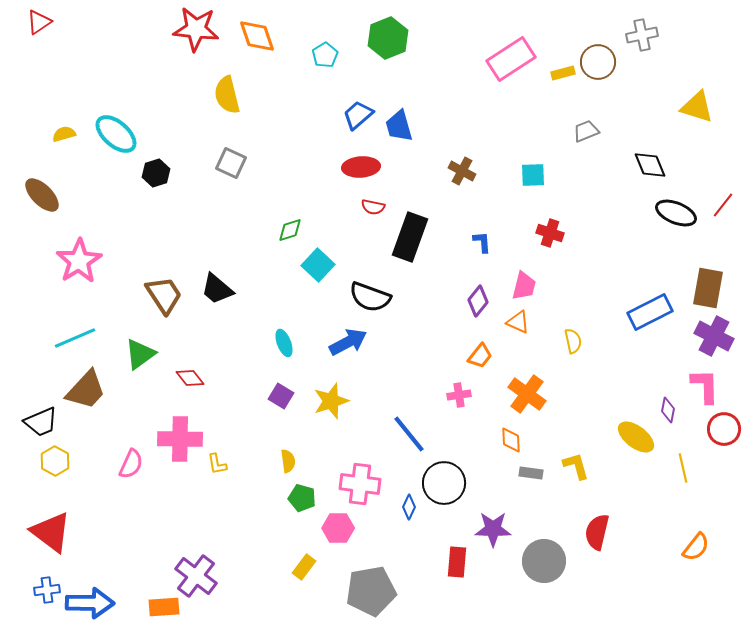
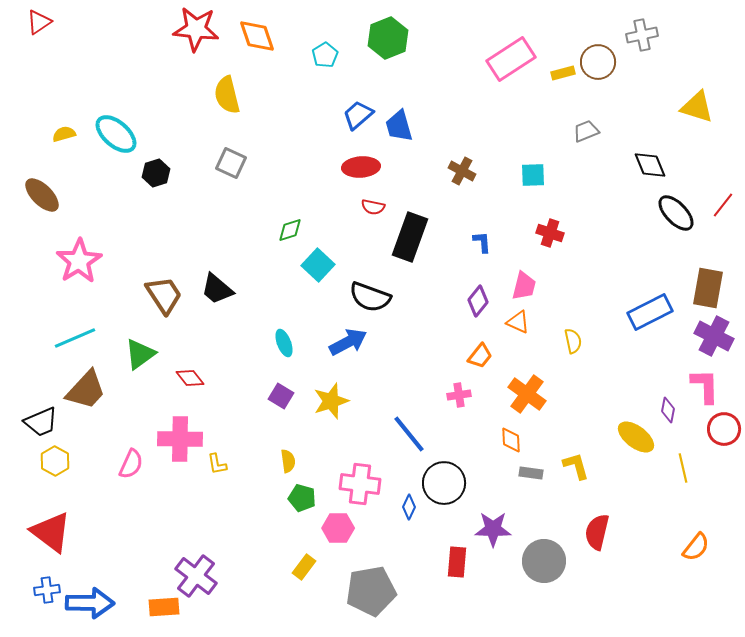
black ellipse at (676, 213): rotated 24 degrees clockwise
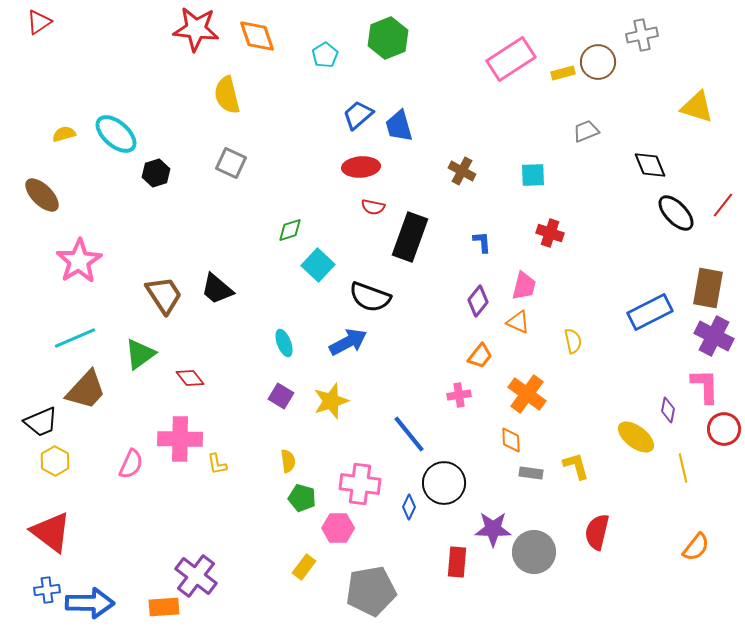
gray circle at (544, 561): moved 10 px left, 9 px up
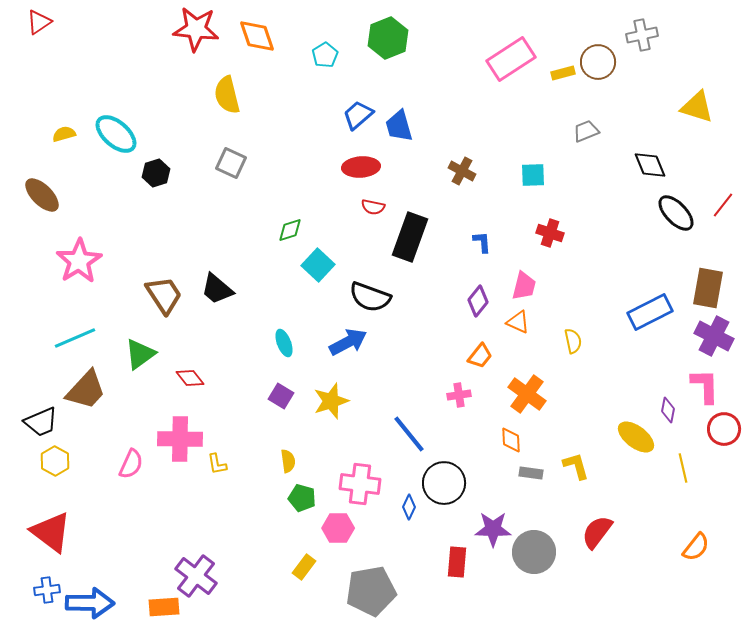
red semicircle at (597, 532): rotated 24 degrees clockwise
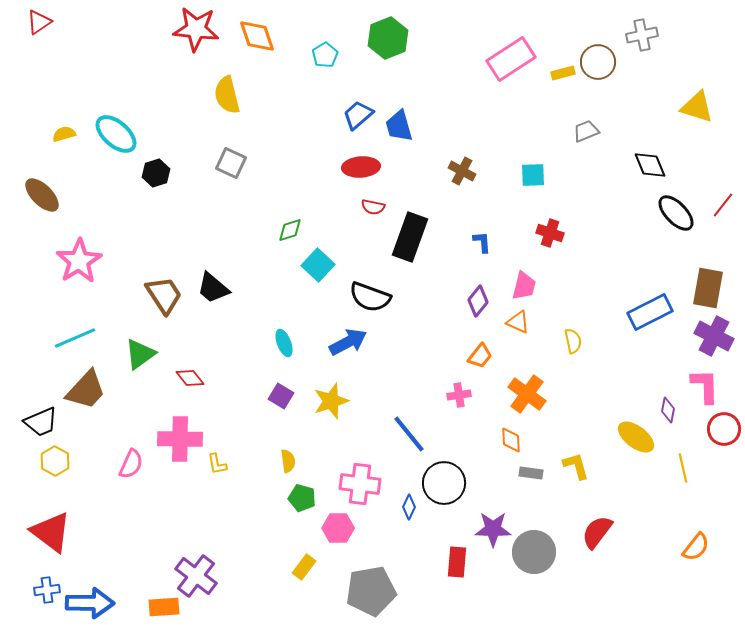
black trapezoid at (217, 289): moved 4 px left, 1 px up
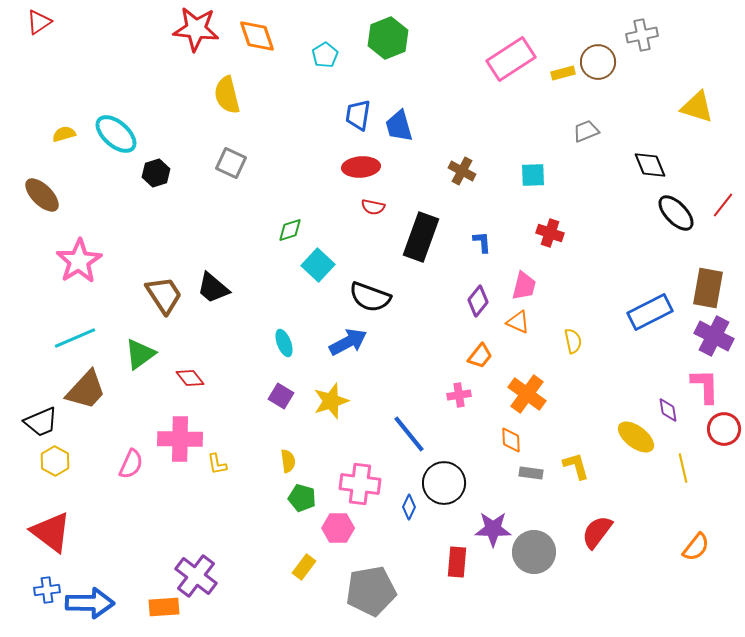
blue trapezoid at (358, 115): rotated 40 degrees counterclockwise
black rectangle at (410, 237): moved 11 px right
purple diamond at (668, 410): rotated 20 degrees counterclockwise
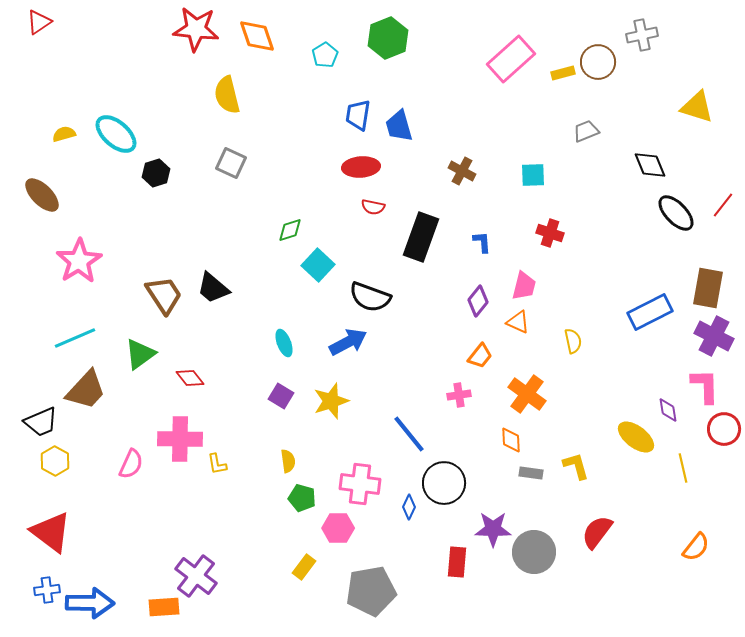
pink rectangle at (511, 59): rotated 9 degrees counterclockwise
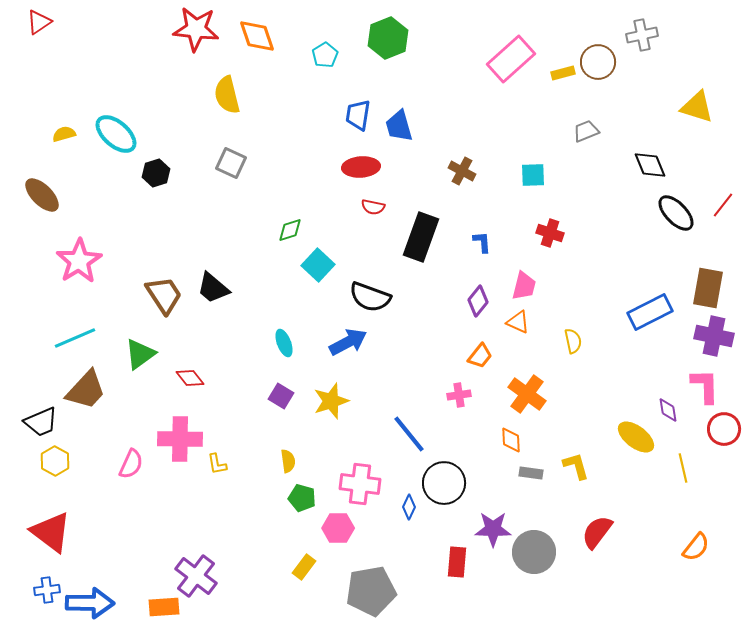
purple cross at (714, 336): rotated 15 degrees counterclockwise
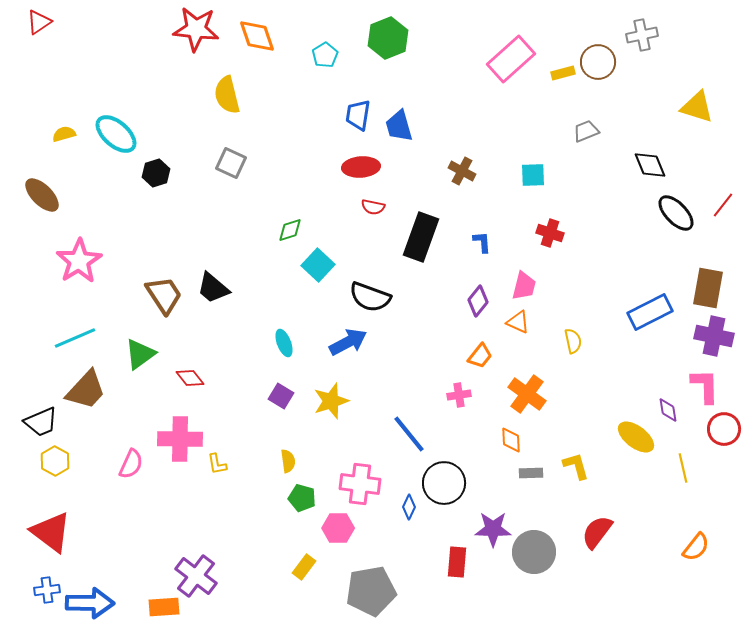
gray rectangle at (531, 473): rotated 10 degrees counterclockwise
